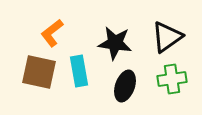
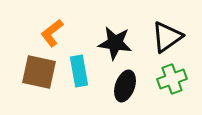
green cross: rotated 12 degrees counterclockwise
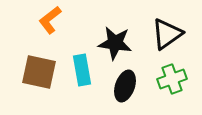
orange L-shape: moved 2 px left, 13 px up
black triangle: moved 3 px up
cyan rectangle: moved 3 px right, 1 px up
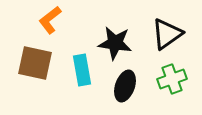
brown square: moved 4 px left, 9 px up
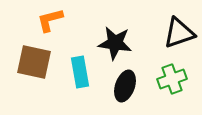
orange L-shape: rotated 24 degrees clockwise
black triangle: moved 12 px right, 1 px up; rotated 16 degrees clockwise
brown square: moved 1 px left, 1 px up
cyan rectangle: moved 2 px left, 2 px down
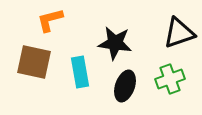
green cross: moved 2 px left
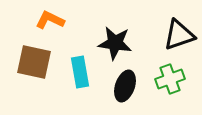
orange L-shape: rotated 40 degrees clockwise
black triangle: moved 2 px down
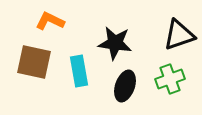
orange L-shape: moved 1 px down
cyan rectangle: moved 1 px left, 1 px up
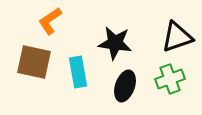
orange L-shape: rotated 60 degrees counterclockwise
black triangle: moved 2 px left, 2 px down
cyan rectangle: moved 1 px left, 1 px down
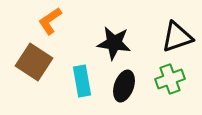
black star: moved 1 px left
brown square: rotated 21 degrees clockwise
cyan rectangle: moved 4 px right, 9 px down
black ellipse: moved 1 px left
